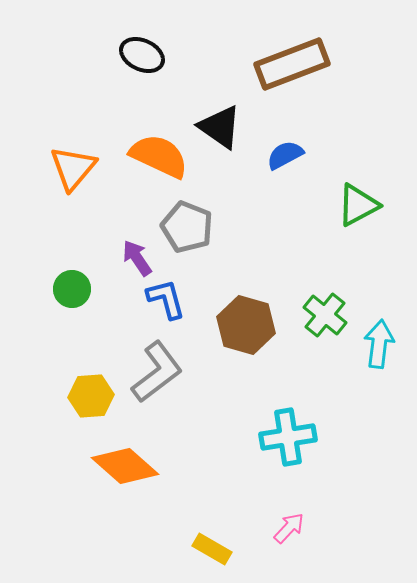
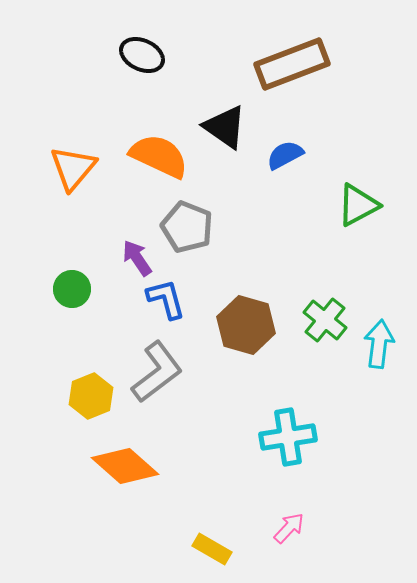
black triangle: moved 5 px right
green cross: moved 5 px down
yellow hexagon: rotated 18 degrees counterclockwise
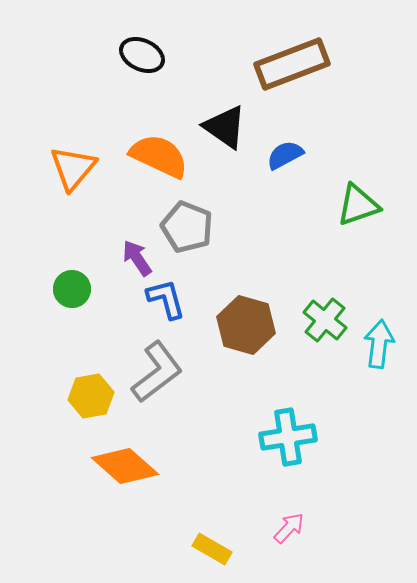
green triangle: rotated 9 degrees clockwise
yellow hexagon: rotated 12 degrees clockwise
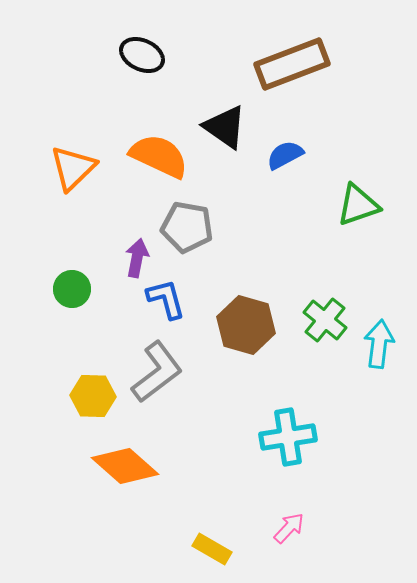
orange triangle: rotated 6 degrees clockwise
gray pentagon: rotated 12 degrees counterclockwise
purple arrow: rotated 45 degrees clockwise
yellow hexagon: moved 2 px right; rotated 12 degrees clockwise
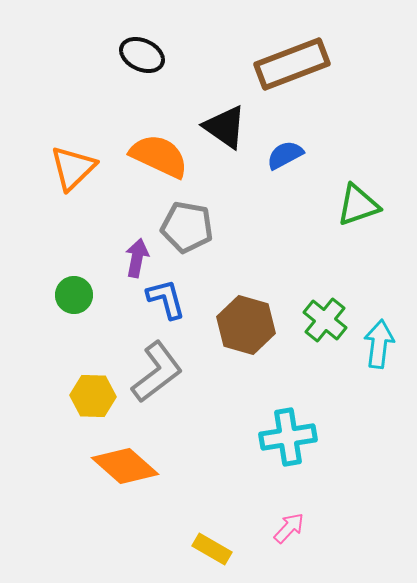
green circle: moved 2 px right, 6 px down
